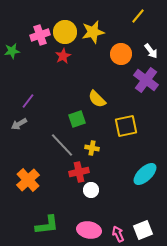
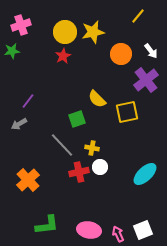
pink cross: moved 19 px left, 10 px up
purple cross: rotated 15 degrees clockwise
yellow square: moved 1 px right, 14 px up
white circle: moved 9 px right, 23 px up
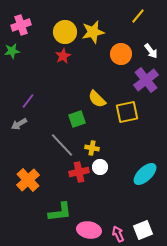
green L-shape: moved 13 px right, 13 px up
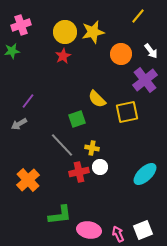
purple cross: moved 1 px left
green L-shape: moved 3 px down
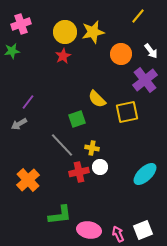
pink cross: moved 1 px up
purple line: moved 1 px down
